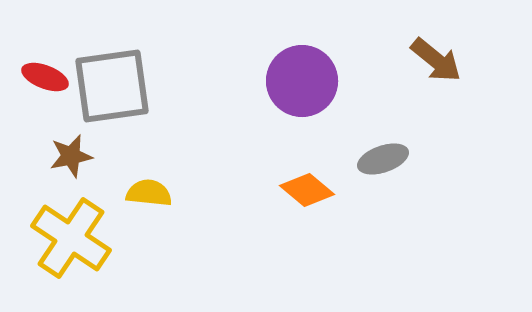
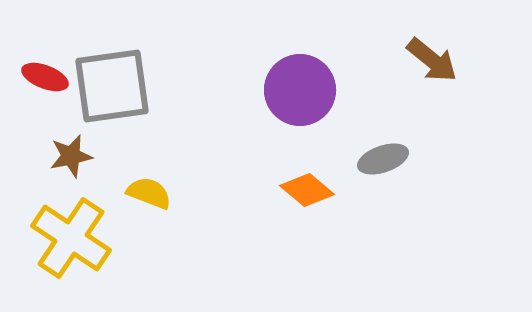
brown arrow: moved 4 px left
purple circle: moved 2 px left, 9 px down
yellow semicircle: rotated 15 degrees clockwise
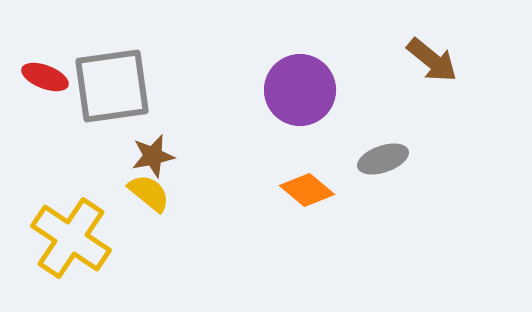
brown star: moved 82 px right
yellow semicircle: rotated 18 degrees clockwise
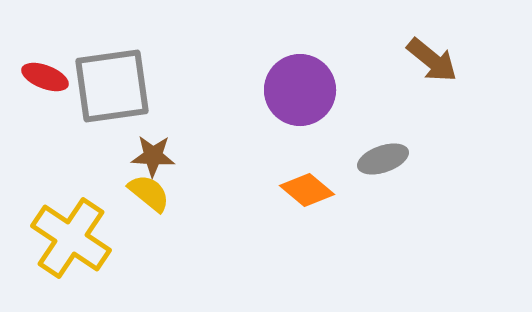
brown star: rotated 15 degrees clockwise
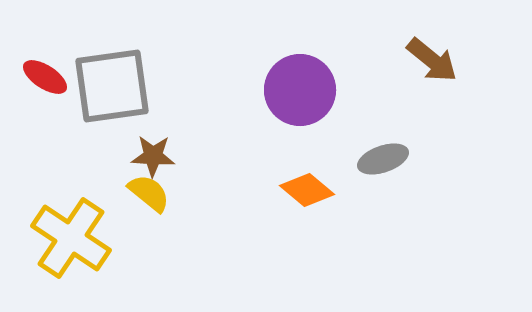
red ellipse: rotated 12 degrees clockwise
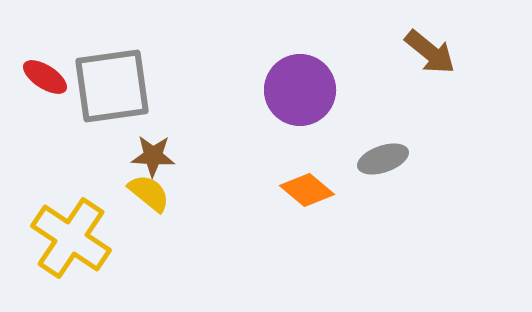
brown arrow: moved 2 px left, 8 px up
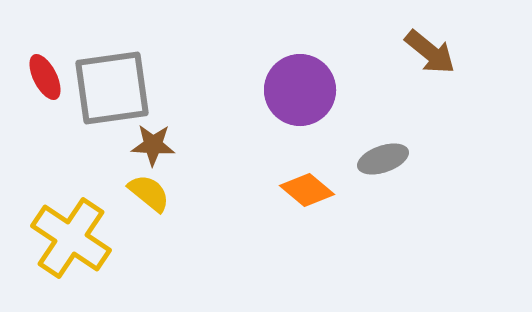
red ellipse: rotated 30 degrees clockwise
gray square: moved 2 px down
brown star: moved 11 px up
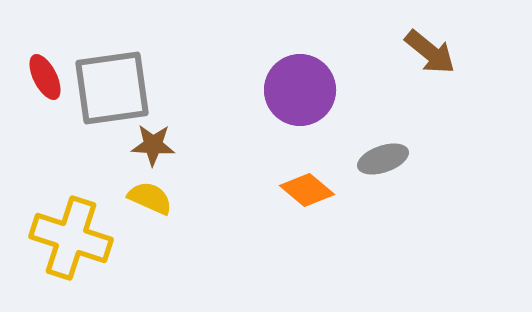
yellow semicircle: moved 1 px right, 5 px down; rotated 15 degrees counterclockwise
yellow cross: rotated 16 degrees counterclockwise
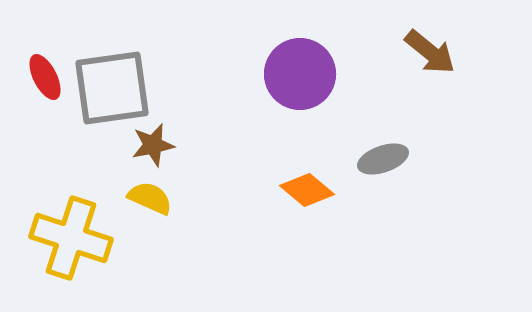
purple circle: moved 16 px up
brown star: rotated 15 degrees counterclockwise
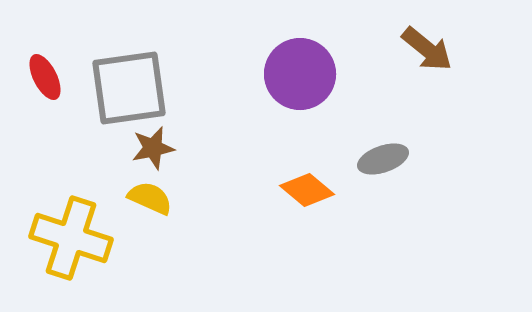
brown arrow: moved 3 px left, 3 px up
gray square: moved 17 px right
brown star: moved 3 px down
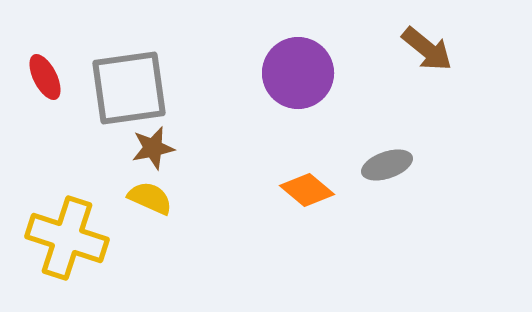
purple circle: moved 2 px left, 1 px up
gray ellipse: moved 4 px right, 6 px down
yellow cross: moved 4 px left
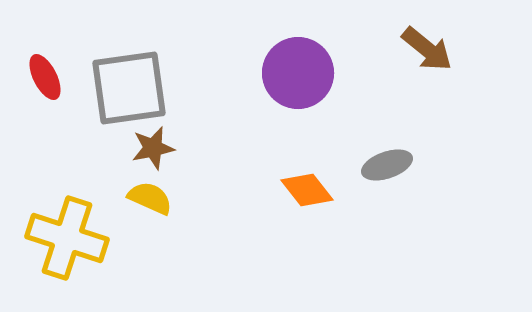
orange diamond: rotated 12 degrees clockwise
